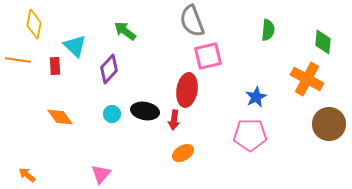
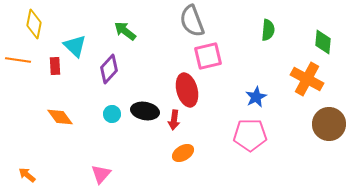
red ellipse: rotated 24 degrees counterclockwise
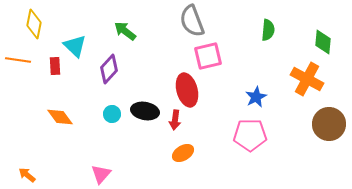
red arrow: moved 1 px right
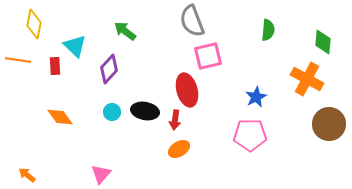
cyan circle: moved 2 px up
orange ellipse: moved 4 px left, 4 px up
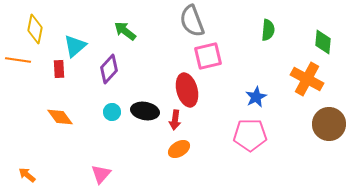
yellow diamond: moved 1 px right, 5 px down
cyan triangle: rotated 35 degrees clockwise
red rectangle: moved 4 px right, 3 px down
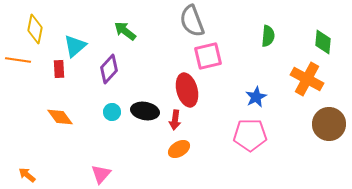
green semicircle: moved 6 px down
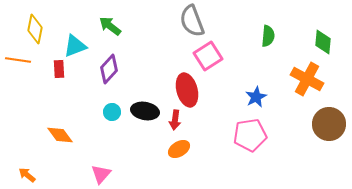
green arrow: moved 15 px left, 5 px up
cyan triangle: rotated 20 degrees clockwise
pink square: rotated 20 degrees counterclockwise
orange diamond: moved 18 px down
pink pentagon: rotated 8 degrees counterclockwise
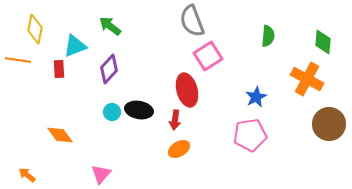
black ellipse: moved 6 px left, 1 px up
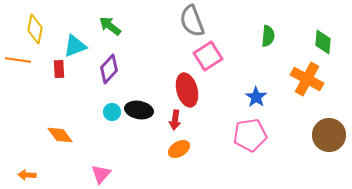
blue star: rotated 10 degrees counterclockwise
brown circle: moved 11 px down
orange arrow: rotated 36 degrees counterclockwise
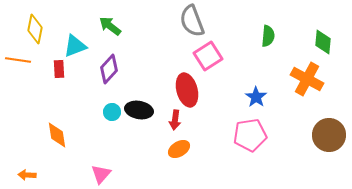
orange diamond: moved 3 px left; rotated 28 degrees clockwise
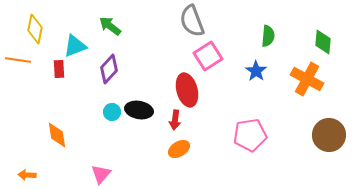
blue star: moved 26 px up
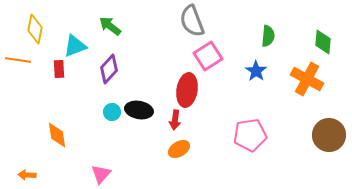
red ellipse: rotated 24 degrees clockwise
